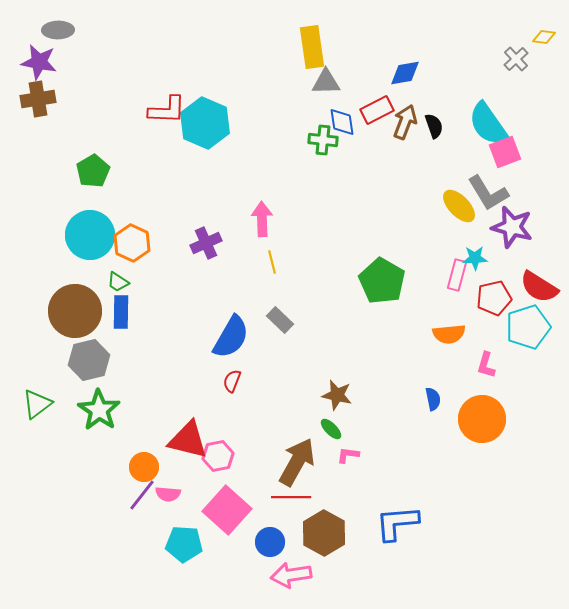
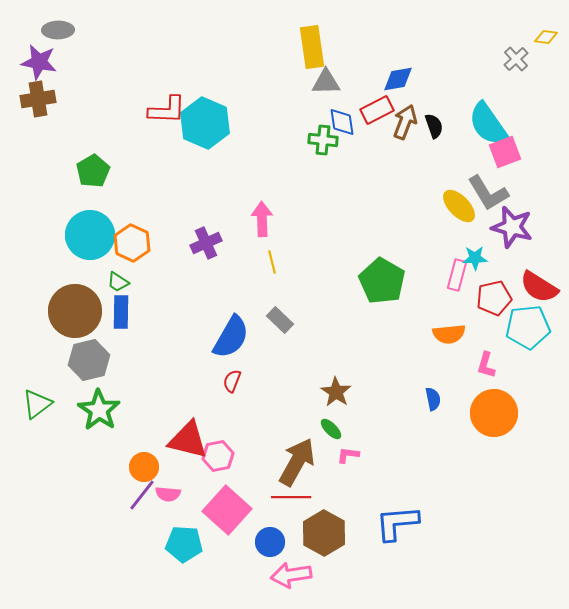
yellow diamond at (544, 37): moved 2 px right
blue diamond at (405, 73): moved 7 px left, 6 px down
cyan pentagon at (528, 327): rotated 12 degrees clockwise
brown star at (337, 395): moved 1 px left, 3 px up; rotated 20 degrees clockwise
orange circle at (482, 419): moved 12 px right, 6 px up
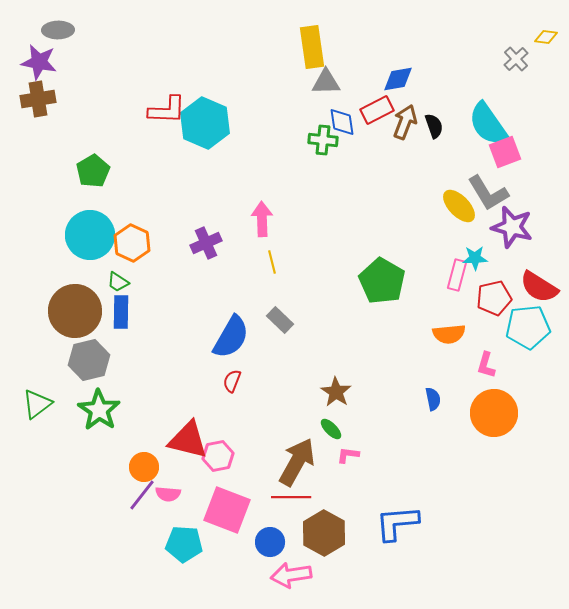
pink square at (227, 510): rotated 21 degrees counterclockwise
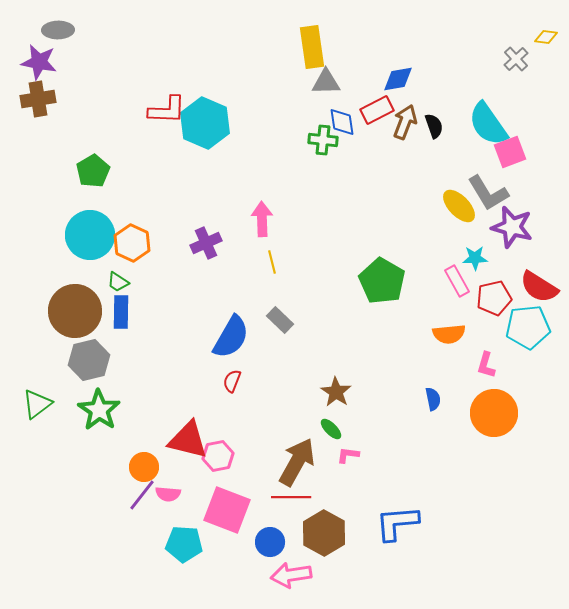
pink square at (505, 152): moved 5 px right
pink rectangle at (457, 275): moved 6 px down; rotated 44 degrees counterclockwise
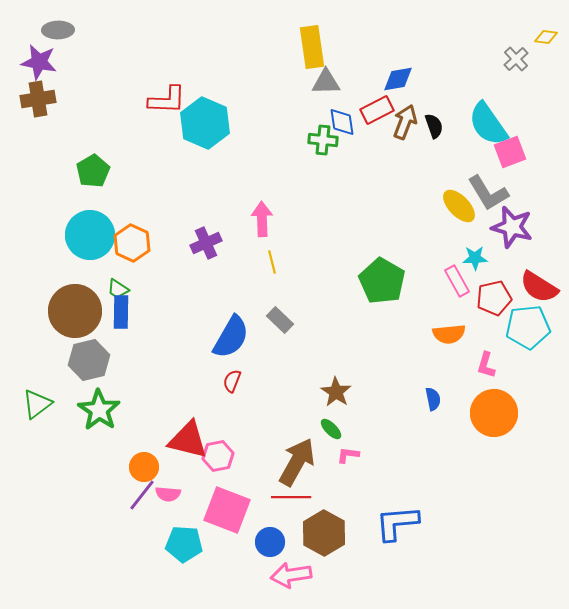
red L-shape at (167, 110): moved 10 px up
green trapezoid at (118, 282): moved 7 px down
